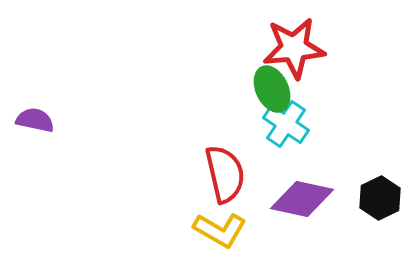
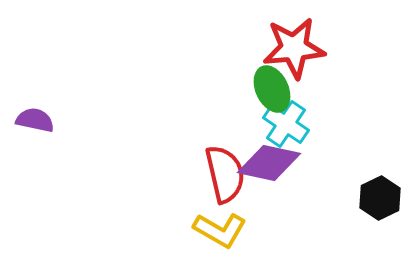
purple diamond: moved 33 px left, 36 px up
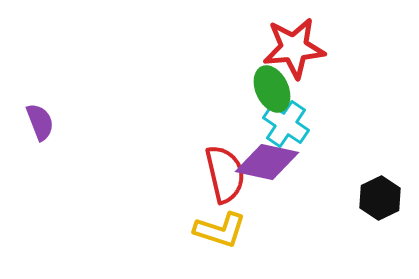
purple semicircle: moved 5 px right, 2 px down; rotated 57 degrees clockwise
purple diamond: moved 2 px left, 1 px up
yellow L-shape: rotated 12 degrees counterclockwise
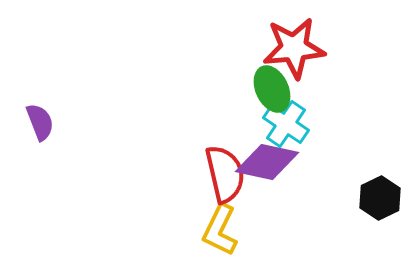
yellow L-shape: rotated 98 degrees clockwise
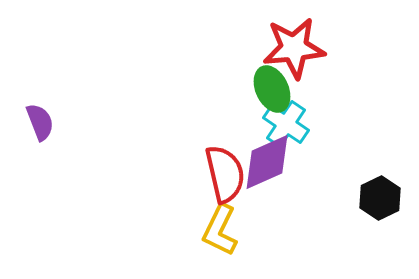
purple diamond: rotated 36 degrees counterclockwise
